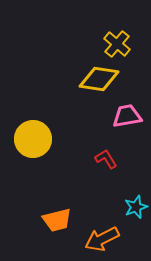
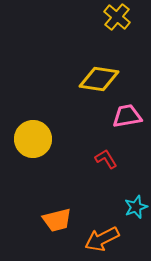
yellow cross: moved 27 px up
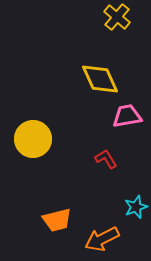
yellow diamond: moved 1 px right; rotated 57 degrees clockwise
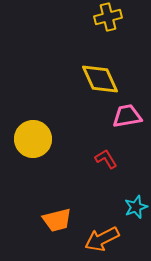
yellow cross: moved 9 px left; rotated 36 degrees clockwise
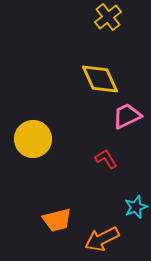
yellow cross: rotated 24 degrees counterclockwise
pink trapezoid: rotated 16 degrees counterclockwise
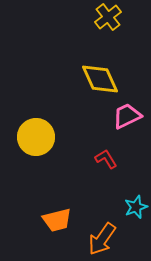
yellow circle: moved 3 px right, 2 px up
orange arrow: rotated 28 degrees counterclockwise
